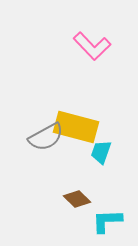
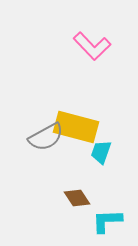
brown diamond: moved 1 px up; rotated 12 degrees clockwise
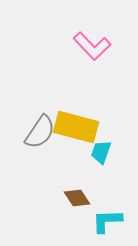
gray semicircle: moved 6 px left, 5 px up; rotated 27 degrees counterclockwise
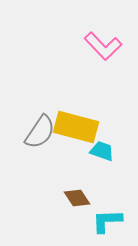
pink L-shape: moved 11 px right
cyan trapezoid: moved 1 px right, 1 px up; rotated 90 degrees clockwise
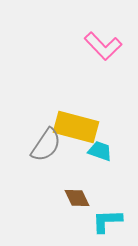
gray semicircle: moved 6 px right, 13 px down
cyan trapezoid: moved 2 px left
brown diamond: rotated 8 degrees clockwise
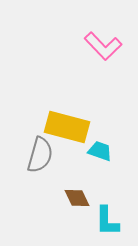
yellow rectangle: moved 9 px left
gray semicircle: moved 6 px left, 10 px down; rotated 18 degrees counterclockwise
cyan L-shape: rotated 88 degrees counterclockwise
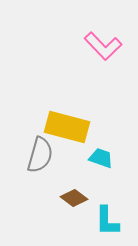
cyan trapezoid: moved 1 px right, 7 px down
brown diamond: moved 3 px left; rotated 28 degrees counterclockwise
